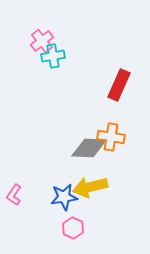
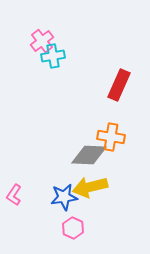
gray diamond: moved 7 px down
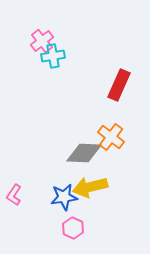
orange cross: rotated 28 degrees clockwise
gray diamond: moved 5 px left, 2 px up
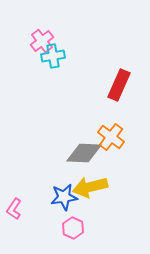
pink L-shape: moved 14 px down
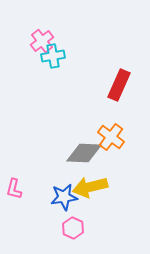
pink L-shape: moved 20 px up; rotated 20 degrees counterclockwise
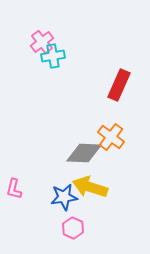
pink cross: moved 1 px down
yellow arrow: rotated 32 degrees clockwise
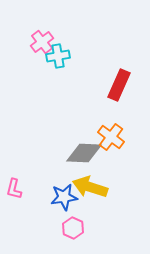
cyan cross: moved 5 px right
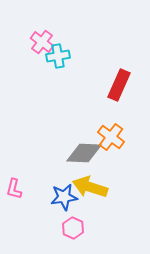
pink cross: rotated 15 degrees counterclockwise
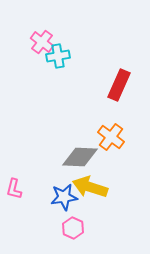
gray diamond: moved 4 px left, 4 px down
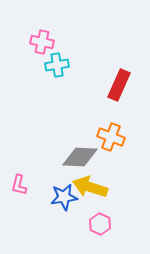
pink cross: rotated 25 degrees counterclockwise
cyan cross: moved 1 px left, 9 px down
orange cross: rotated 16 degrees counterclockwise
pink L-shape: moved 5 px right, 4 px up
pink hexagon: moved 27 px right, 4 px up
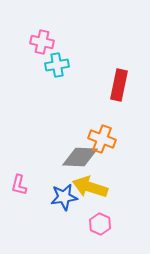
red rectangle: rotated 12 degrees counterclockwise
orange cross: moved 9 px left, 2 px down
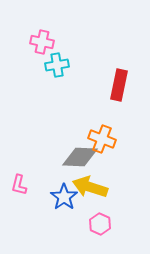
blue star: rotated 28 degrees counterclockwise
